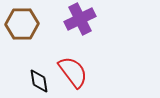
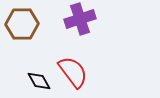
purple cross: rotated 8 degrees clockwise
black diamond: rotated 20 degrees counterclockwise
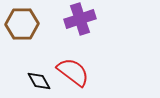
red semicircle: rotated 16 degrees counterclockwise
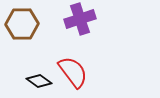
red semicircle: rotated 16 degrees clockwise
black diamond: rotated 25 degrees counterclockwise
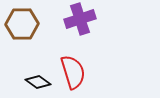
red semicircle: rotated 20 degrees clockwise
black diamond: moved 1 px left, 1 px down
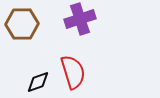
black diamond: rotated 55 degrees counterclockwise
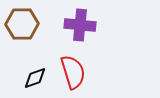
purple cross: moved 6 px down; rotated 24 degrees clockwise
black diamond: moved 3 px left, 4 px up
